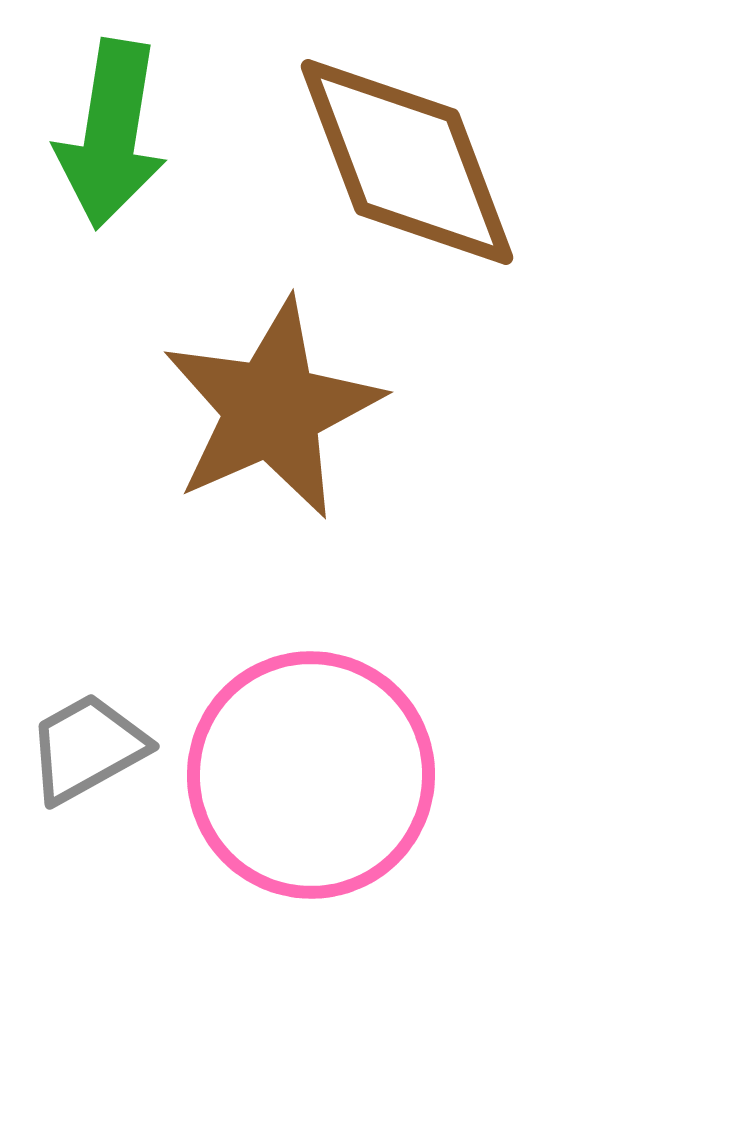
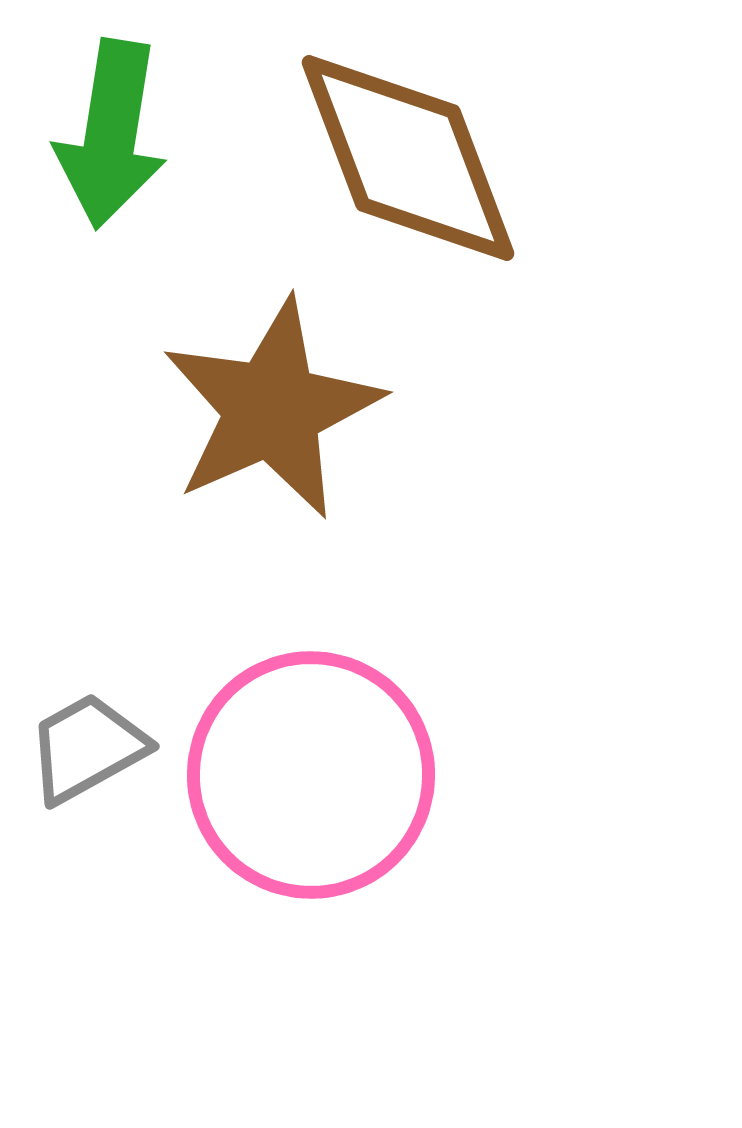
brown diamond: moved 1 px right, 4 px up
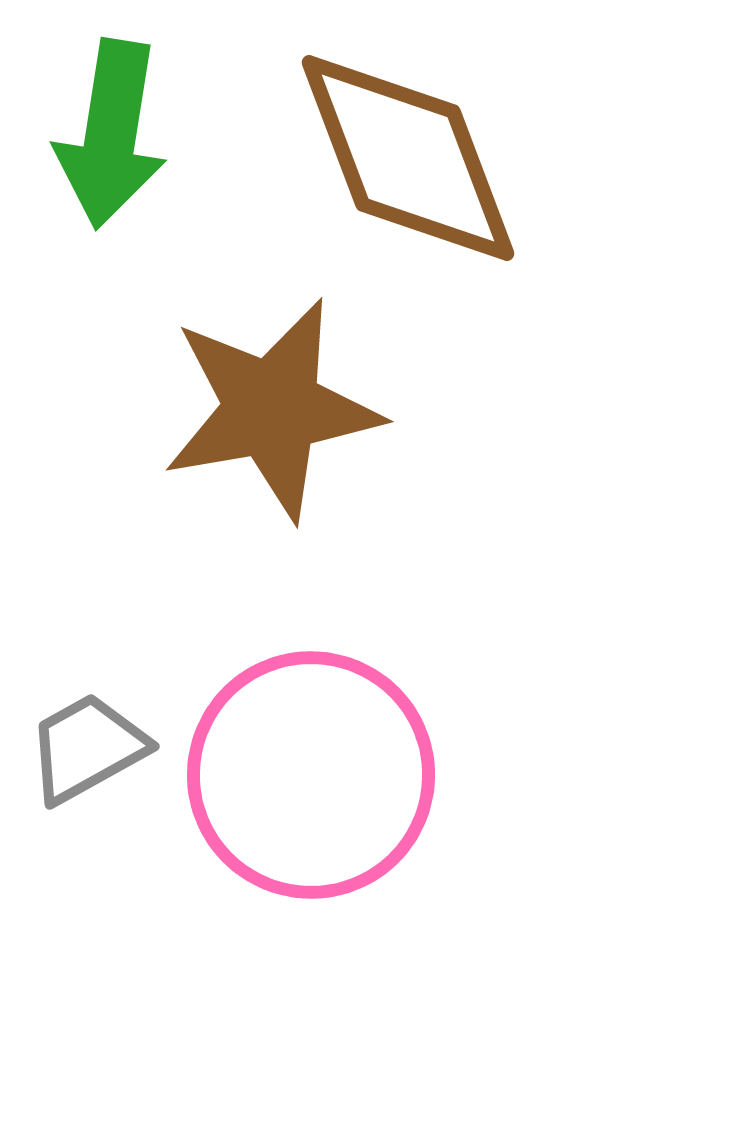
brown star: rotated 14 degrees clockwise
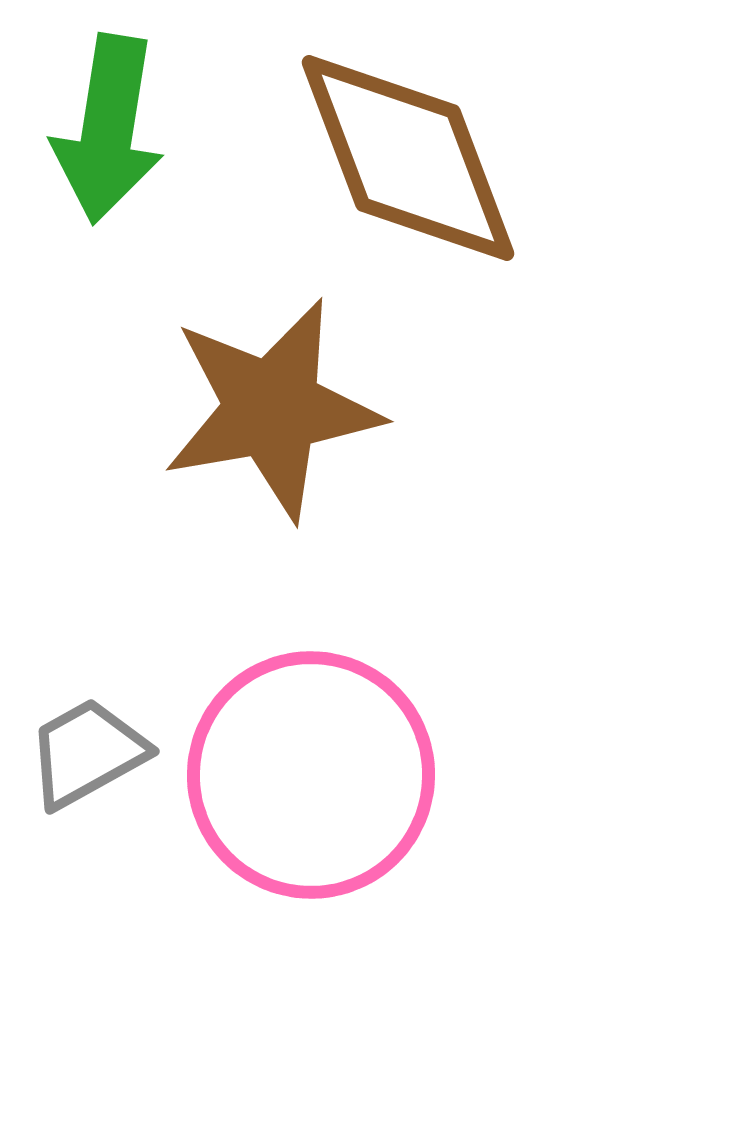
green arrow: moved 3 px left, 5 px up
gray trapezoid: moved 5 px down
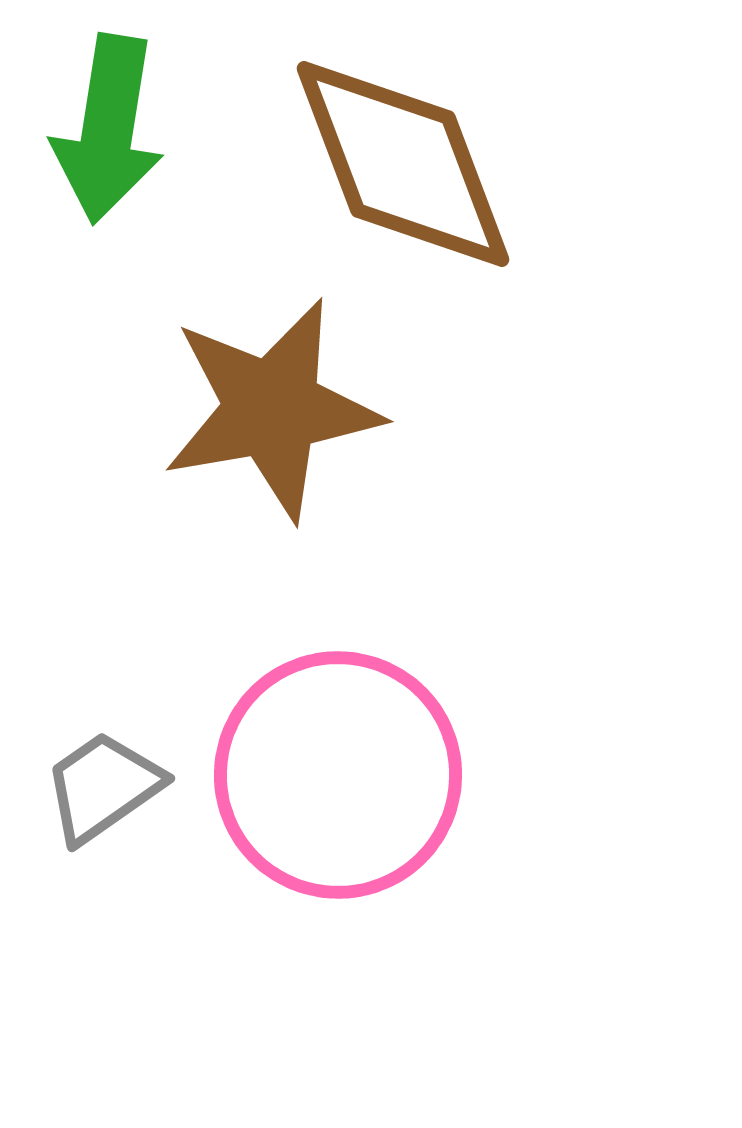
brown diamond: moved 5 px left, 6 px down
gray trapezoid: moved 16 px right, 34 px down; rotated 6 degrees counterclockwise
pink circle: moved 27 px right
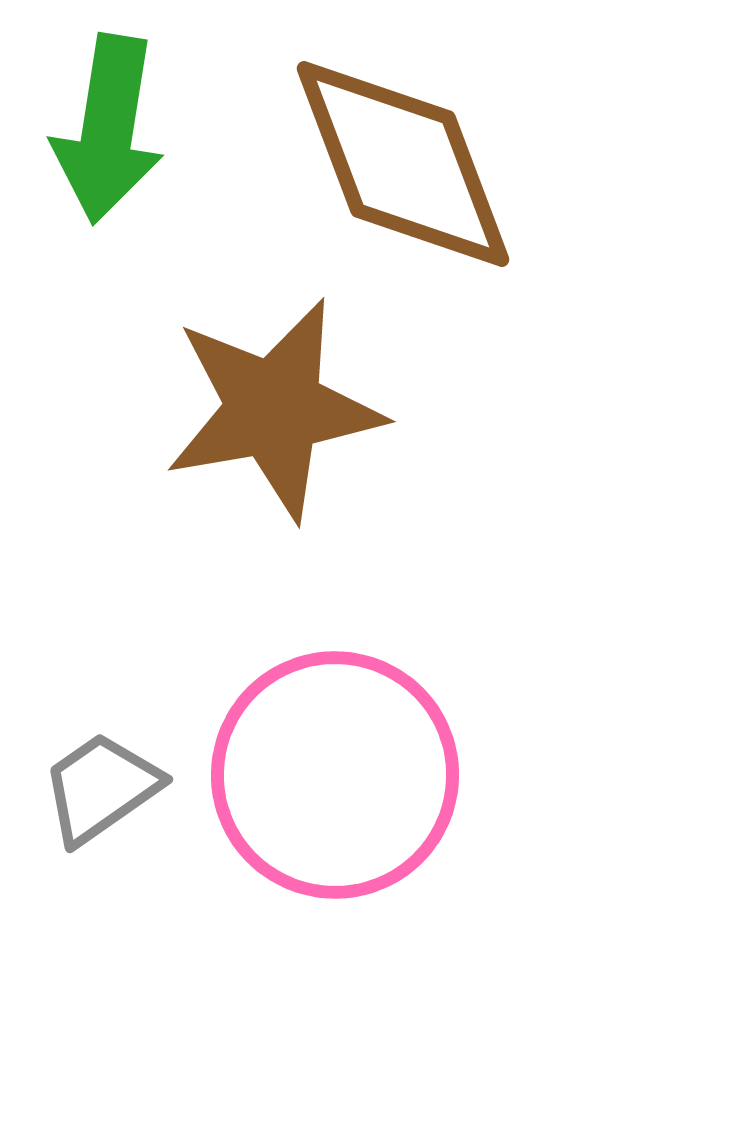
brown star: moved 2 px right
pink circle: moved 3 px left
gray trapezoid: moved 2 px left, 1 px down
